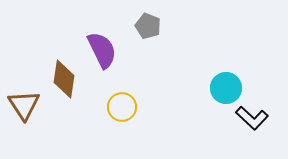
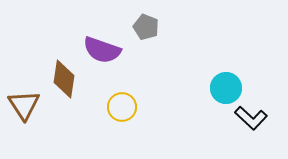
gray pentagon: moved 2 px left, 1 px down
purple semicircle: rotated 135 degrees clockwise
black L-shape: moved 1 px left
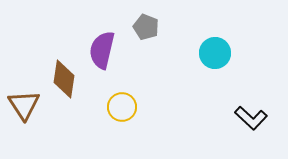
purple semicircle: rotated 84 degrees clockwise
cyan circle: moved 11 px left, 35 px up
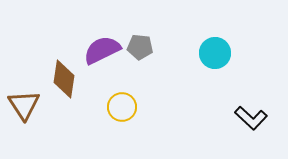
gray pentagon: moved 6 px left, 20 px down; rotated 15 degrees counterclockwise
purple semicircle: rotated 51 degrees clockwise
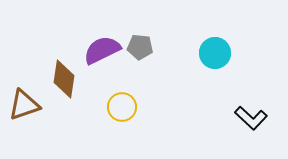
brown triangle: rotated 44 degrees clockwise
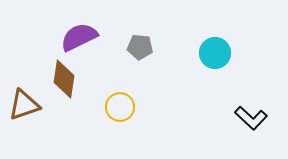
purple semicircle: moved 23 px left, 13 px up
yellow circle: moved 2 px left
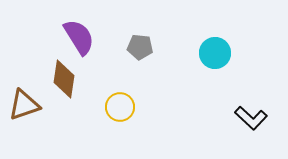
purple semicircle: rotated 84 degrees clockwise
